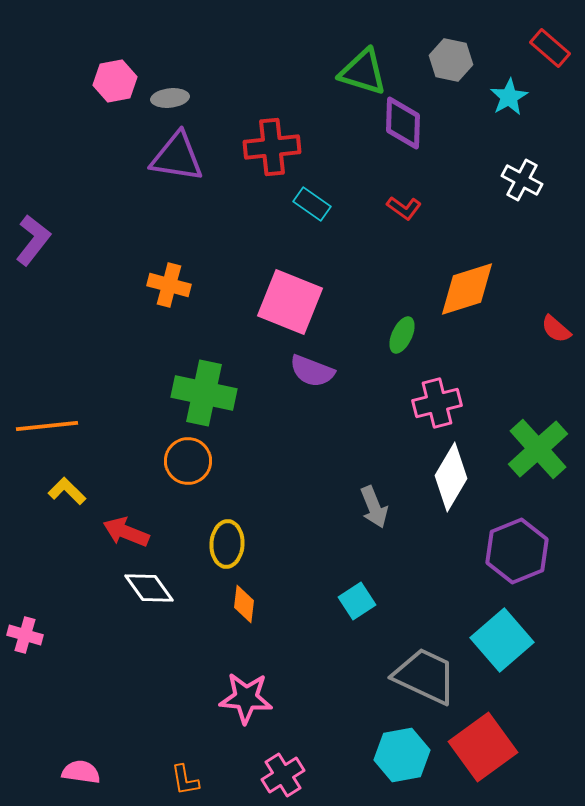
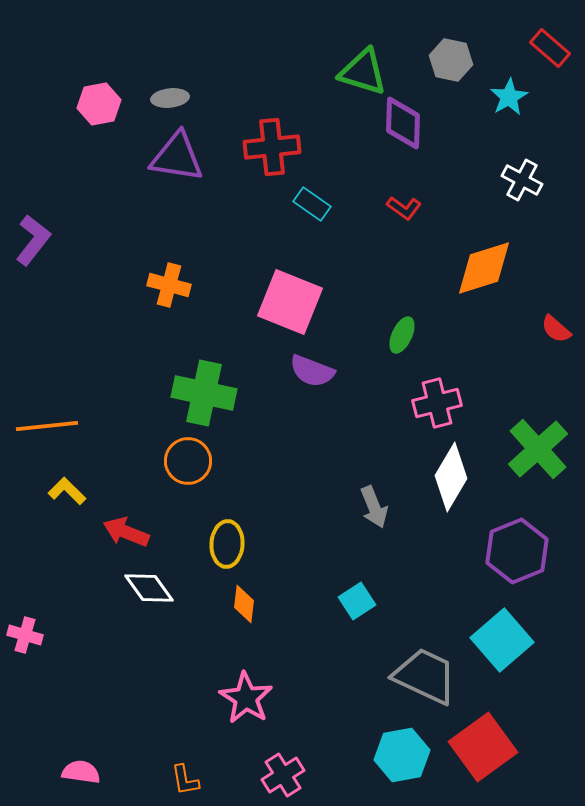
pink hexagon at (115, 81): moved 16 px left, 23 px down
orange diamond at (467, 289): moved 17 px right, 21 px up
pink star at (246, 698): rotated 28 degrees clockwise
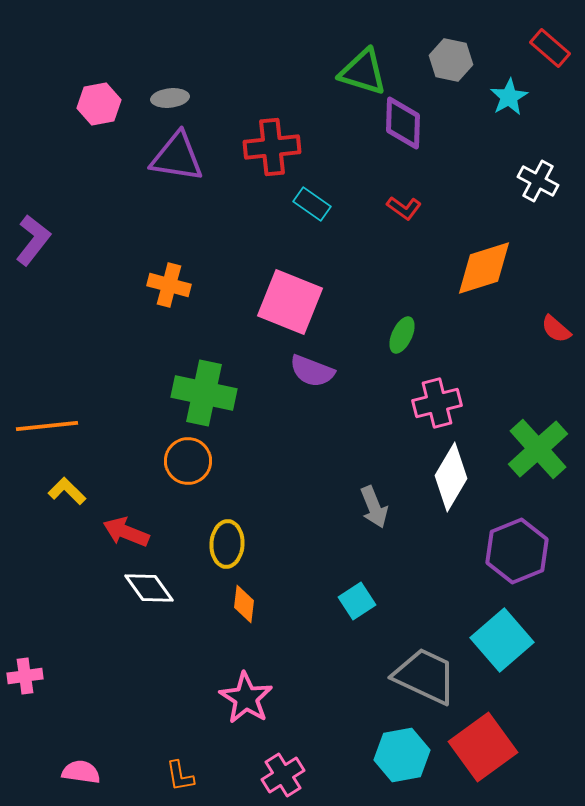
white cross at (522, 180): moved 16 px right, 1 px down
pink cross at (25, 635): moved 41 px down; rotated 24 degrees counterclockwise
orange L-shape at (185, 780): moved 5 px left, 4 px up
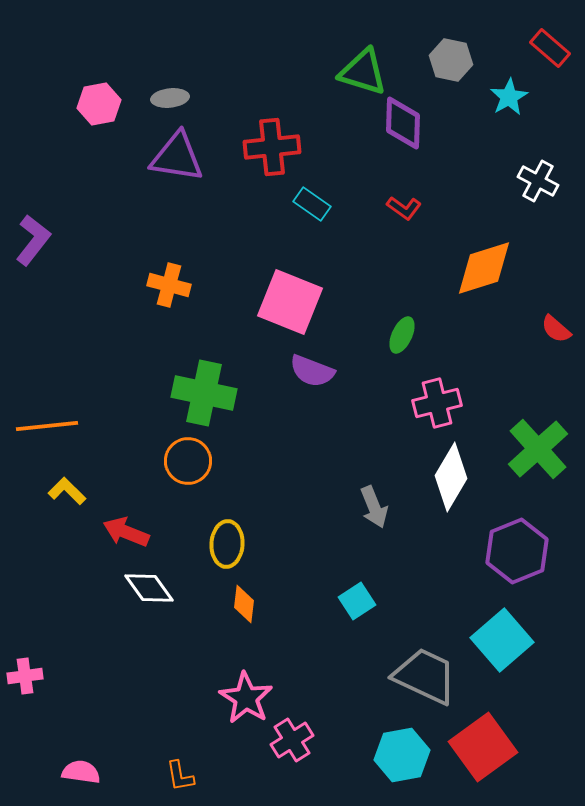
pink cross at (283, 775): moved 9 px right, 35 px up
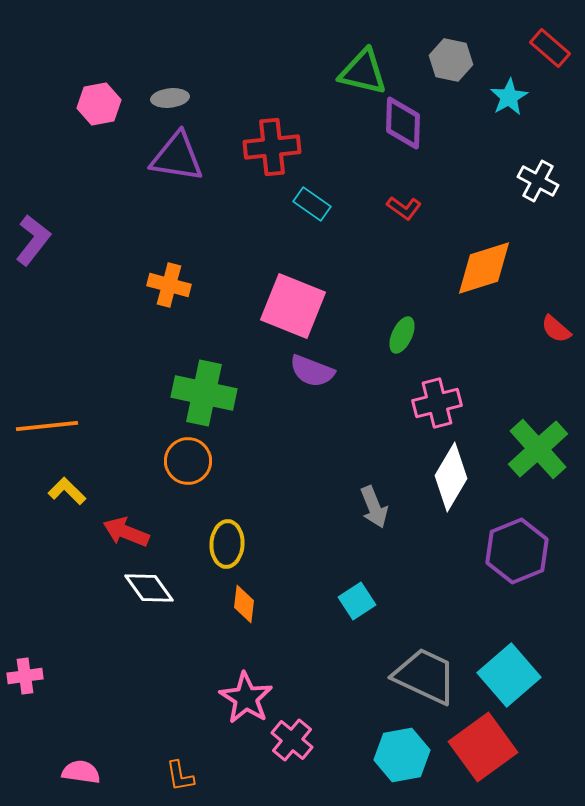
green triangle at (363, 72): rotated 4 degrees counterclockwise
pink square at (290, 302): moved 3 px right, 4 px down
cyan square at (502, 640): moved 7 px right, 35 px down
pink cross at (292, 740): rotated 18 degrees counterclockwise
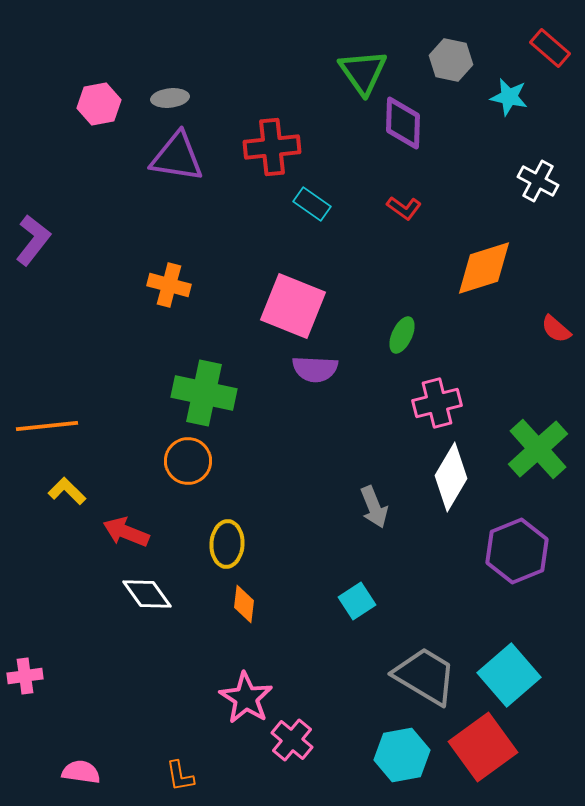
green triangle at (363, 72): rotated 42 degrees clockwise
cyan star at (509, 97): rotated 30 degrees counterclockwise
purple semicircle at (312, 371): moved 3 px right, 2 px up; rotated 18 degrees counterclockwise
white diamond at (149, 588): moved 2 px left, 6 px down
gray trapezoid at (425, 676): rotated 6 degrees clockwise
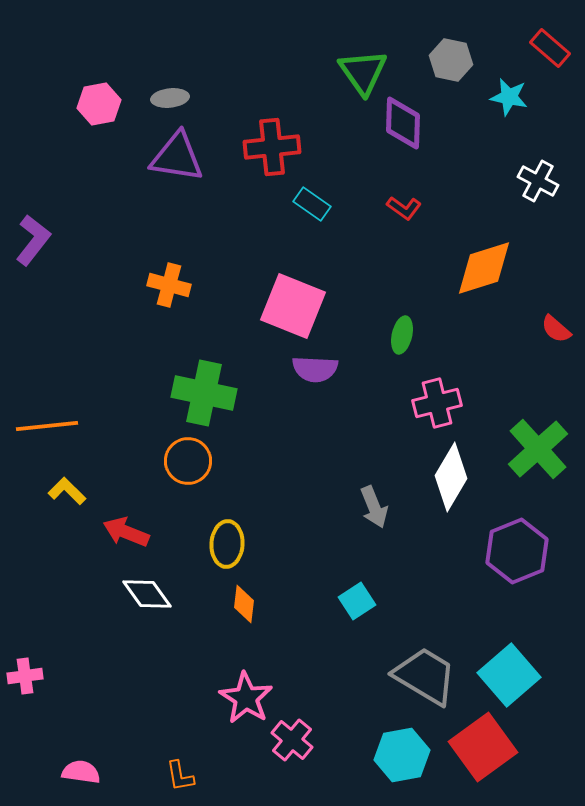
green ellipse at (402, 335): rotated 12 degrees counterclockwise
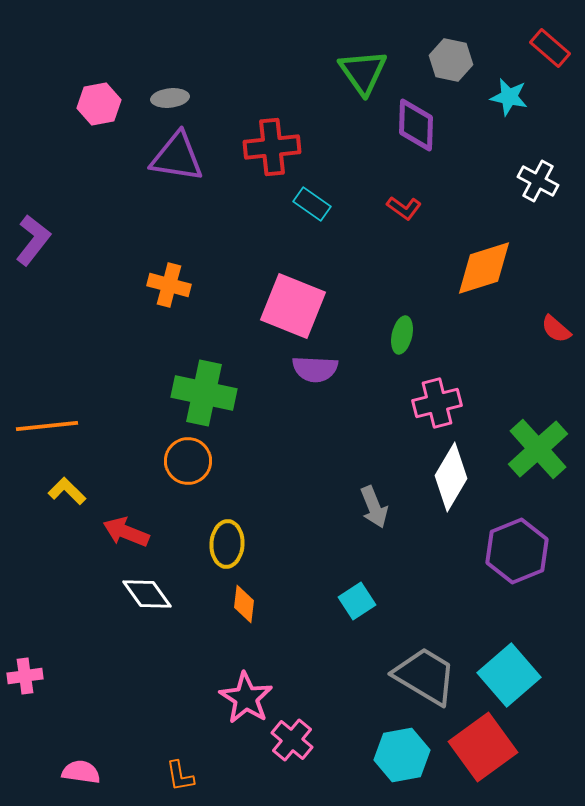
purple diamond at (403, 123): moved 13 px right, 2 px down
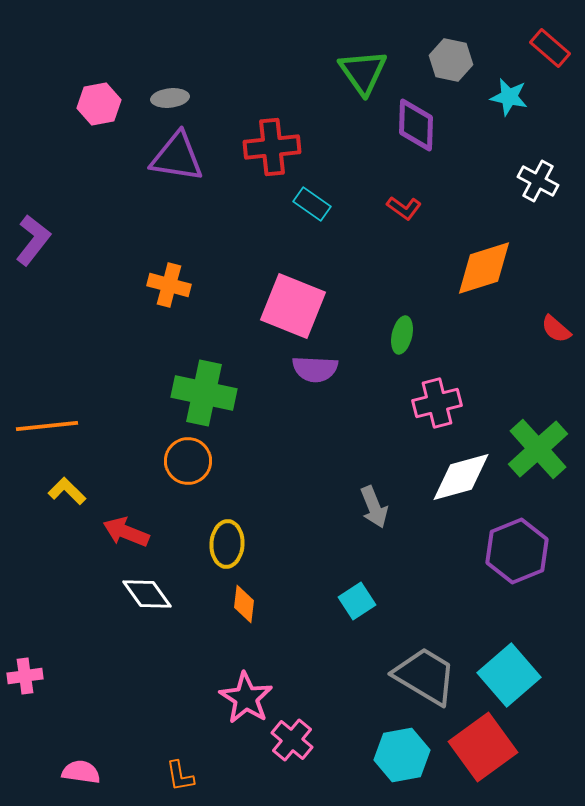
white diamond at (451, 477): moved 10 px right; rotated 44 degrees clockwise
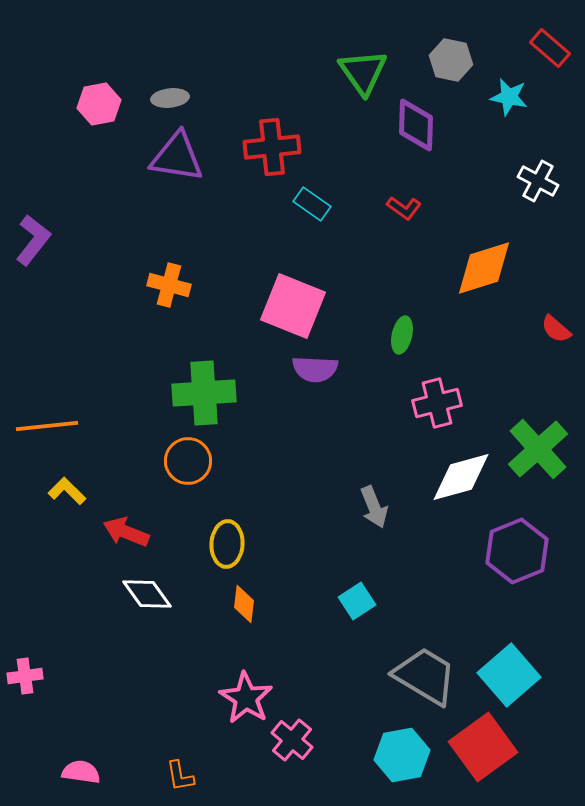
green cross at (204, 393): rotated 16 degrees counterclockwise
